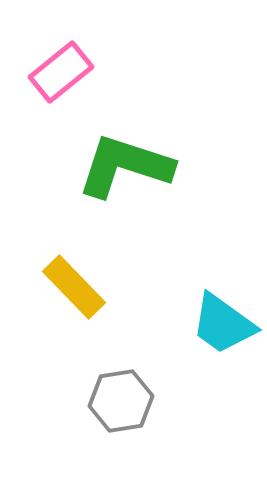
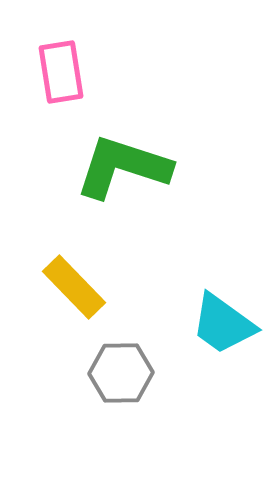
pink rectangle: rotated 60 degrees counterclockwise
green L-shape: moved 2 px left, 1 px down
gray hexagon: moved 28 px up; rotated 8 degrees clockwise
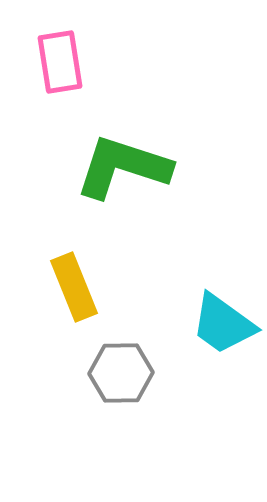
pink rectangle: moved 1 px left, 10 px up
yellow rectangle: rotated 22 degrees clockwise
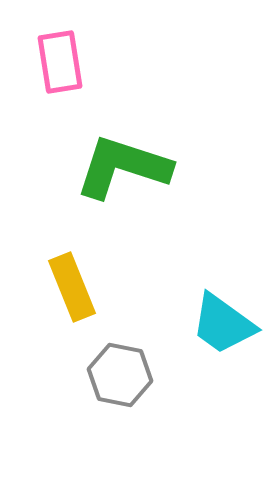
yellow rectangle: moved 2 px left
gray hexagon: moved 1 px left, 2 px down; rotated 12 degrees clockwise
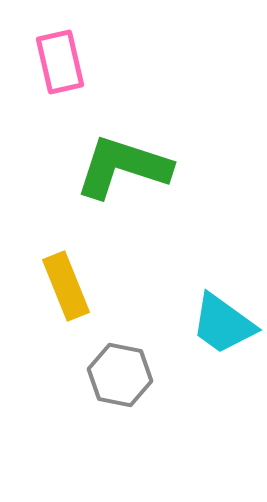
pink rectangle: rotated 4 degrees counterclockwise
yellow rectangle: moved 6 px left, 1 px up
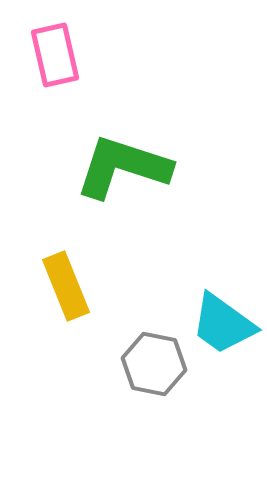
pink rectangle: moved 5 px left, 7 px up
gray hexagon: moved 34 px right, 11 px up
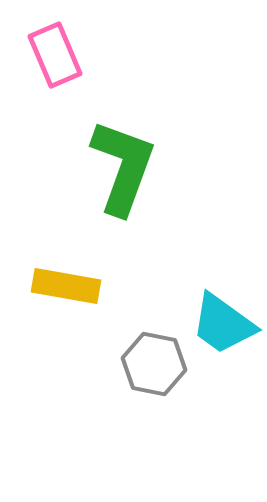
pink rectangle: rotated 10 degrees counterclockwise
green L-shape: rotated 92 degrees clockwise
yellow rectangle: rotated 58 degrees counterclockwise
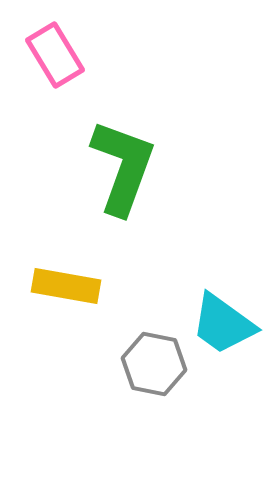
pink rectangle: rotated 8 degrees counterclockwise
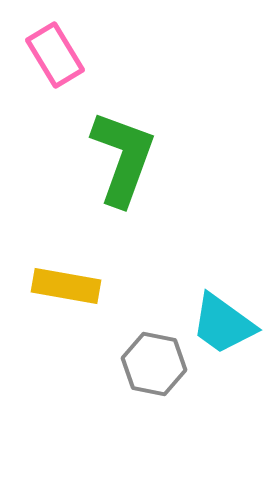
green L-shape: moved 9 px up
